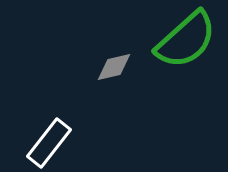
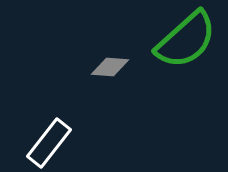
gray diamond: moved 4 px left; rotated 18 degrees clockwise
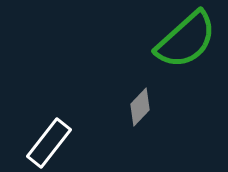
gray diamond: moved 30 px right, 40 px down; rotated 51 degrees counterclockwise
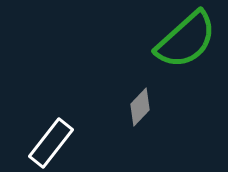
white rectangle: moved 2 px right
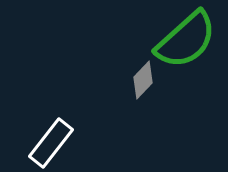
gray diamond: moved 3 px right, 27 px up
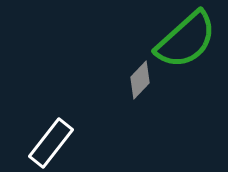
gray diamond: moved 3 px left
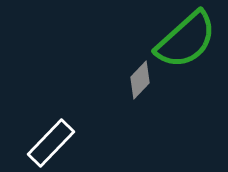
white rectangle: rotated 6 degrees clockwise
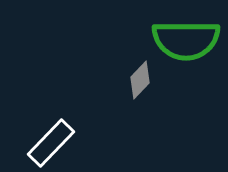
green semicircle: rotated 42 degrees clockwise
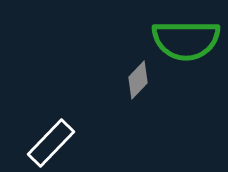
gray diamond: moved 2 px left
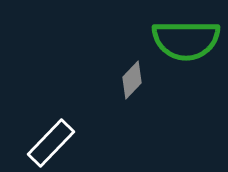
gray diamond: moved 6 px left
